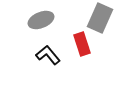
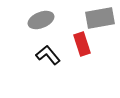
gray rectangle: rotated 56 degrees clockwise
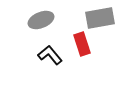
black L-shape: moved 2 px right
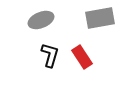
red rectangle: moved 13 px down; rotated 15 degrees counterclockwise
black L-shape: rotated 55 degrees clockwise
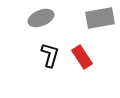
gray ellipse: moved 2 px up
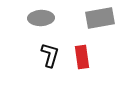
gray ellipse: rotated 20 degrees clockwise
red rectangle: rotated 25 degrees clockwise
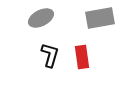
gray ellipse: rotated 25 degrees counterclockwise
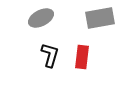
red rectangle: rotated 15 degrees clockwise
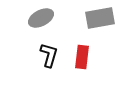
black L-shape: moved 1 px left
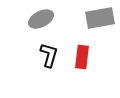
gray ellipse: moved 1 px down
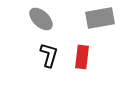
gray ellipse: rotated 70 degrees clockwise
